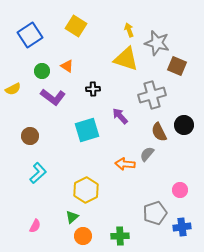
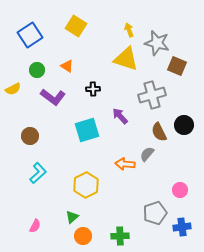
green circle: moved 5 px left, 1 px up
yellow hexagon: moved 5 px up
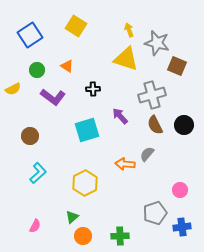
brown semicircle: moved 4 px left, 7 px up
yellow hexagon: moved 1 px left, 2 px up
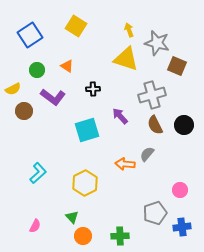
brown circle: moved 6 px left, 25 px up
green triangle: rotated 32 degrees counterclockwise
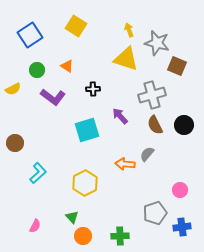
brown circle: moved 9 px left, 32 px down
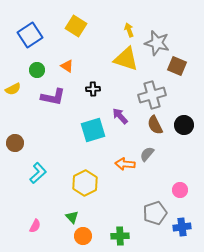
purple L-shape: rotated 25 degrees counterclockwise
cyan square: moved 6 px right
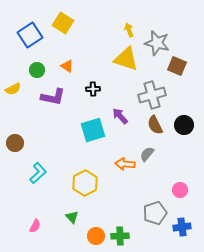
yellow square: moved 13 px left, 3 px up
orange circle: moved 13 px right
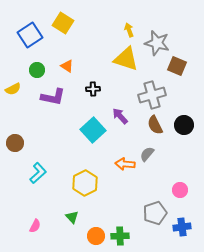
cyan square: rotated 25 degrees counterclockwise
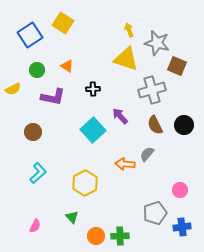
gray cross: moved 5 px up
brown circle: moved 18 px right, 11 px up
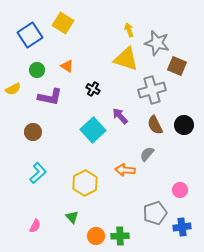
black cross: rotated 32 degrees clockwise
purple L-shape: moved 3 px left
orange arrow: moved 6 px down
